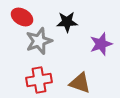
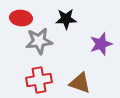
red ellipse: moved 1 px left, 1 px down; rotated 25 degrees counterclockwise
black star: moved 1 px left, 3 px up
gray star: rotated 12 degrees clockwise
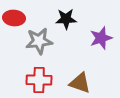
red ellipse: moved 7 px left
purple star: moved 6 px up
red cross: rotated 10 degrees clockwise
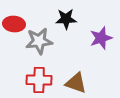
red ellipse: moved 6 px down
brown triangle: moved 4 px left
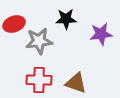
red ellipse: rotated 25 degrees counterclockwise
purple star: moved 4 px up; rotated 10 degrees clockwise
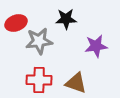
red ellipse: moved 2 px right, 1 px up
purple star: moved 5 px left, 12 px down
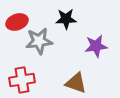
red ellipse: moved 1 px right, 1 px up
red cross: moved 17 px left; rotated 10 degrees counterclockwise
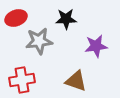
red ellipse: moved 1 px left, 4 px up
brown triangle: moved 2 px up
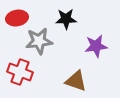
red ellipse: moved 1 px right; rotated 10 degrees clockwise
red cross: moved 2 px left, 8 px up; rotated 30 degrees clockwise
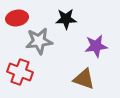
brown triangle: moved 8 px right, 2 px up
